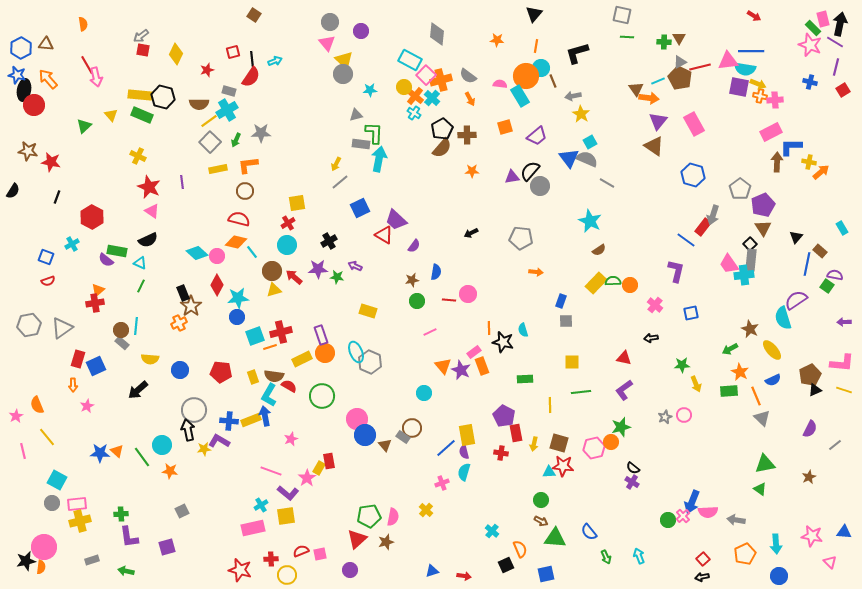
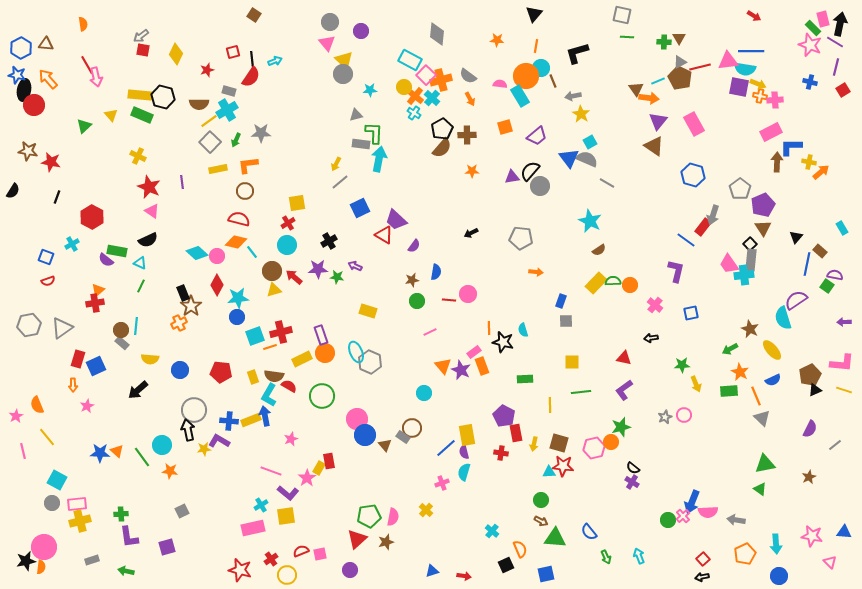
red cross at (271, 559): rotated 32 degrees counterclockwise
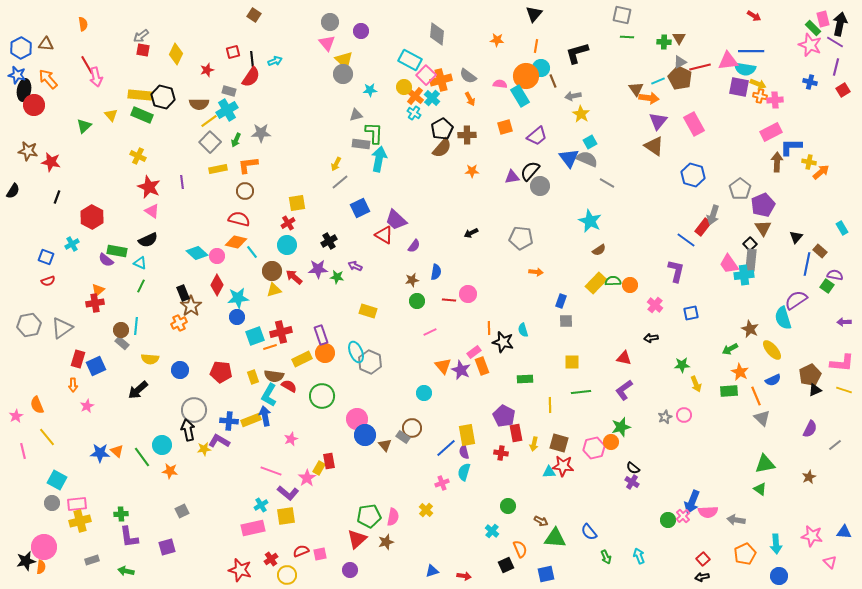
green circle at (541, 500): moved 33 px left, 6 px down
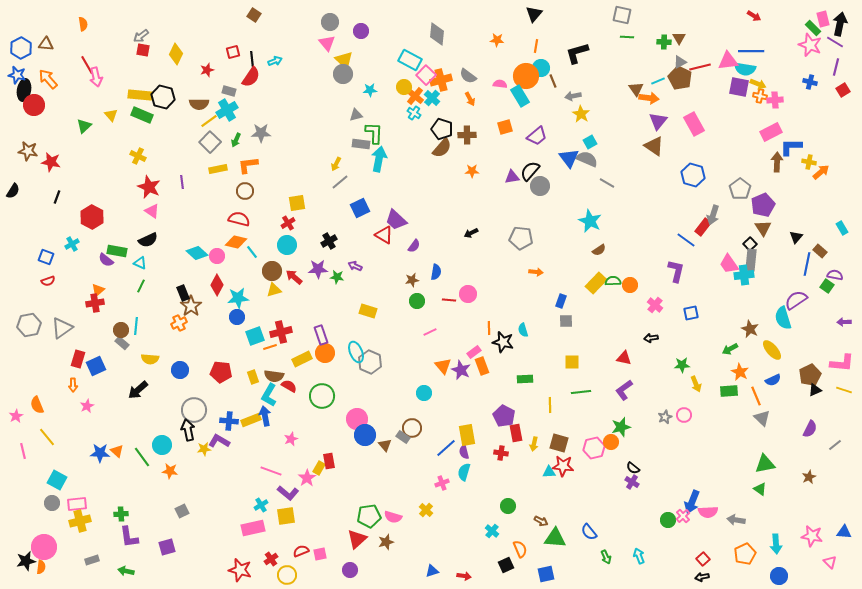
black pentagon at (442, 129): rotated 25 degrees counterclockwise
pink semicircle at (393, 517): rotated 96 degrees clockwise
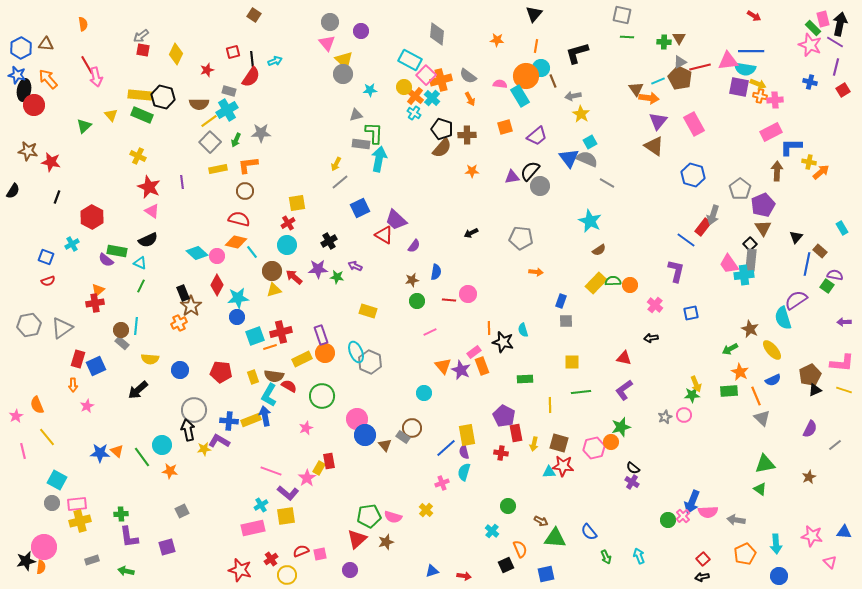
brown arrow at (777, 162): moved 9 px down
green star at (682, 365): moved 10 px right, 30 px down
pink star at (291, 439): moved 15 px right, 11 px up
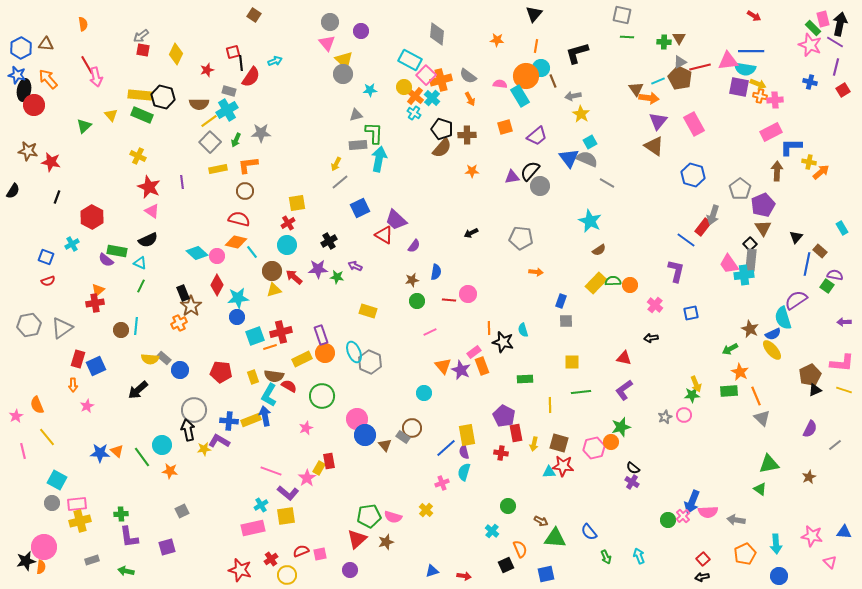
black line at (252, 59): moved 11 px left, 4 px down
gray rectangle at (361, 144): moved 3 px left, 1 px down; rotated 12 degrees counterclockwise
gray rectangle at (122, 343): moved 42 px right, 15 px down
cyan ellipse at (356, 352): moved 2 px left
blue semicircle at (773, 380): moved 46 px up
green triangle at (765, 464): moved 4 px right
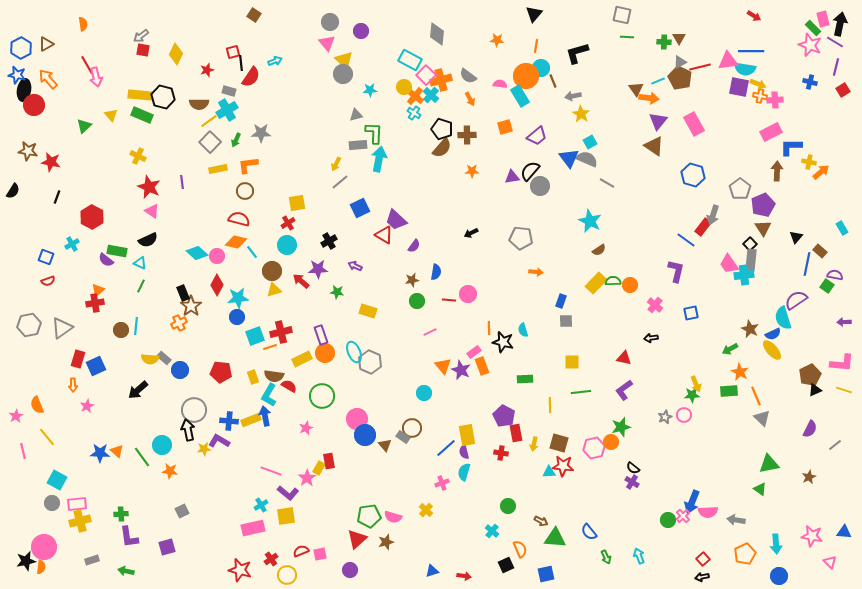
brown triangle at (46, 44): rotated 35 degrees counterclockwise
cyan cross at (432, 98): moved 1 px left, 3 px up
red arrow at (294, 277): moved 7 px right, 4 px down
green star at (337, 277): moved 15 px down
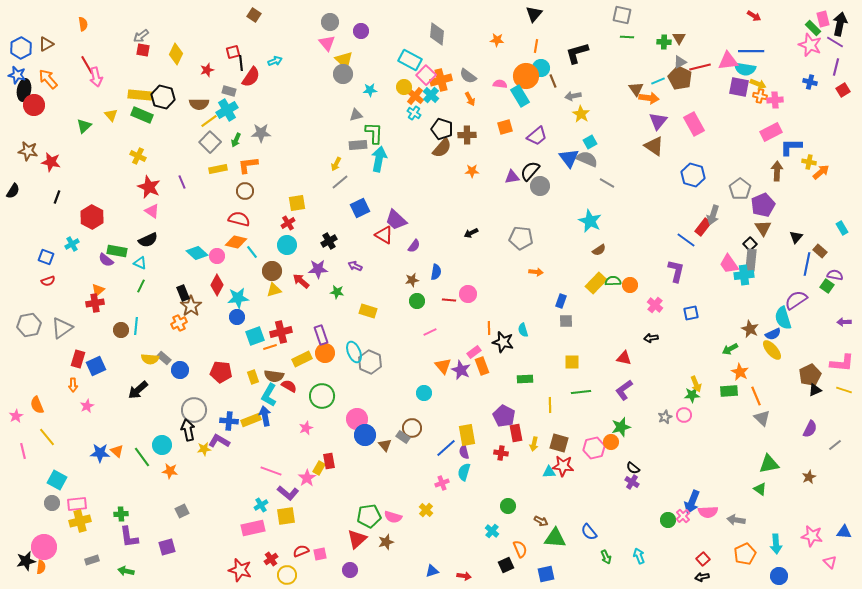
purple line at (182, 182): rotated 16 degrees counterclockwise
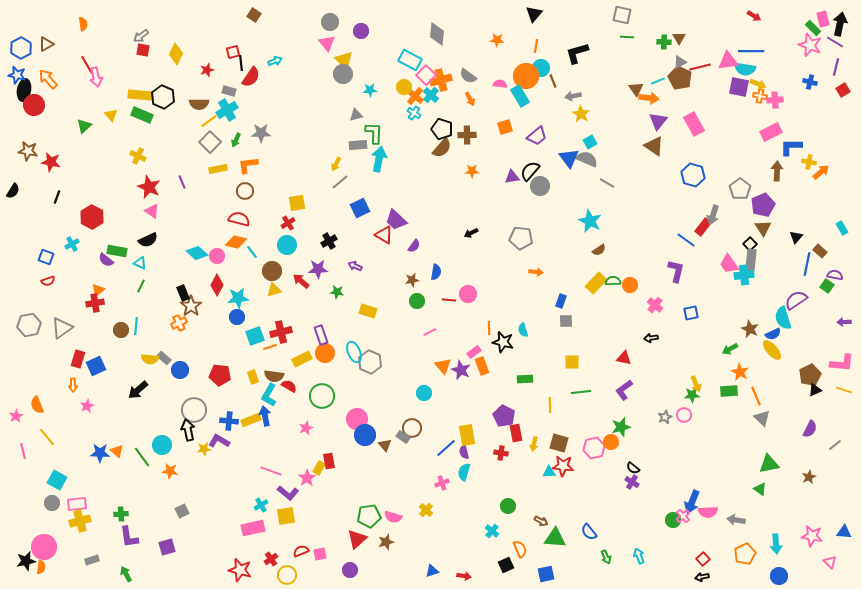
black hexagon at (163, 97): rotated 10 degrees clockwise
red pentagon at (221, 372): moved 1 px left, 3 px down
green circle at (668, 520): moved 5 px right
green arrow at (126, 571): moved 3 px down; rotated 49 degrees clockwise
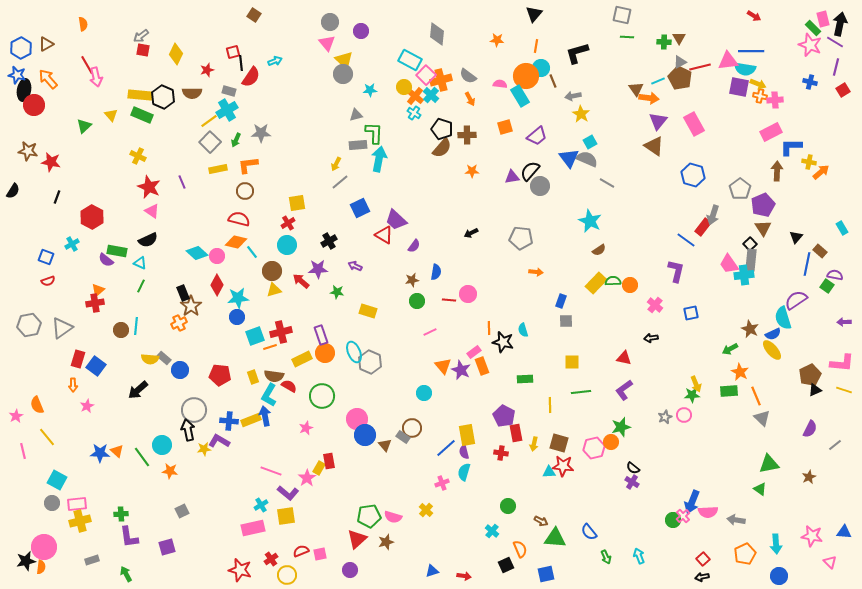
brown semicircle at (199, 104): moved 7 px left, 11 px up
blue square at (96, 366): rotated 30 degrees counterclockwise
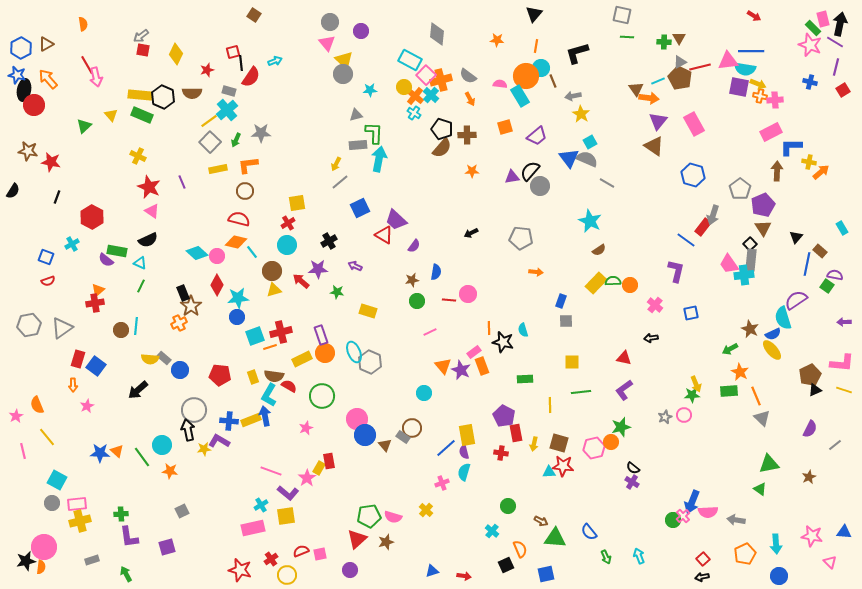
cyan cross at (227, 110): rotated 10 degrees counterclockwise
